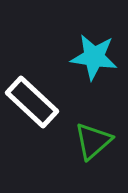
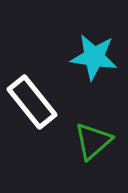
white rectangle: rotated 8 degrees clockwise
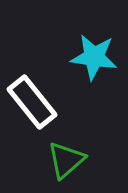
green triangle: moved 27 px left, 19 px down
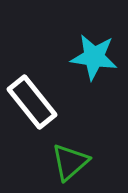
green triangle: moved 4 px right, 2 px down
